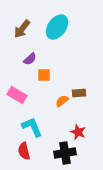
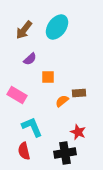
brown arrow: moved 2 px right, 1 px down
orange square: moved 4 px right, 2 px down
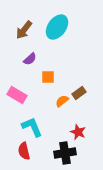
brown rectangle: rotated 32 degrees counterclockwise
